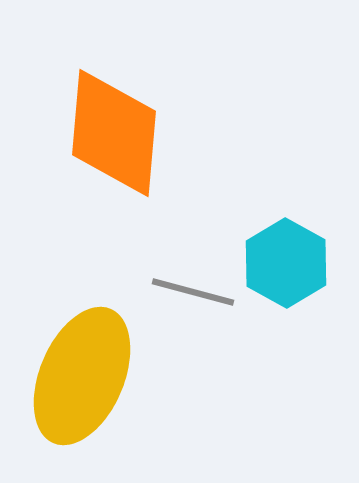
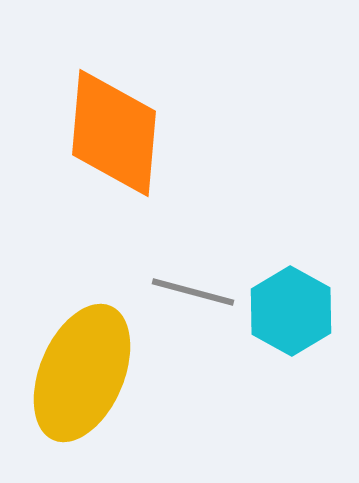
cyan hexagon: moved 5 px right, 48 px down
yellow ellipse: moved 3 px up
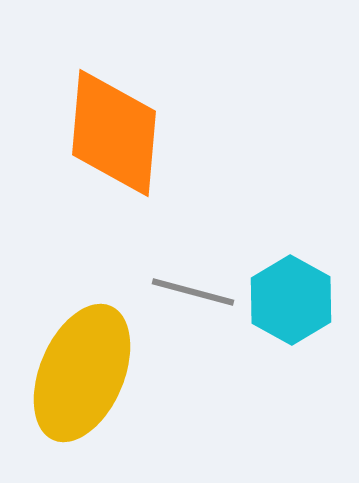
cyan hexagon: moved 11 px up
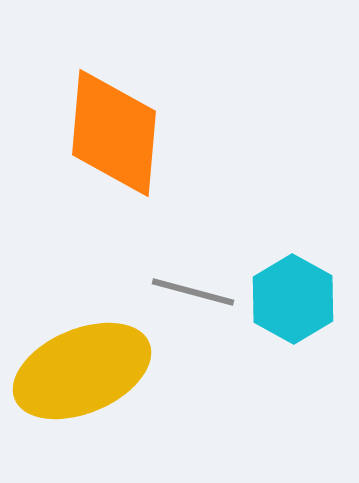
cyan hexagon: moved 2 px right, 1 px up
yellow ellipse: moved 2 px up; rotated 44 degrees clockwise
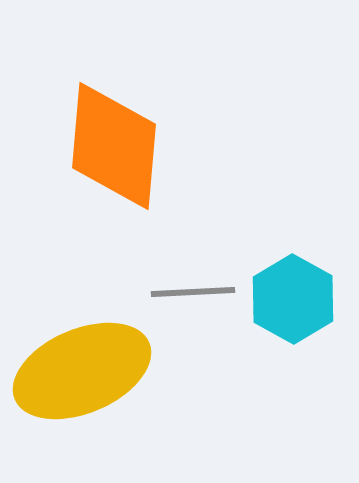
orange diamond: moved 13 px down
gray line: rotated 18 degrees counterclockwise
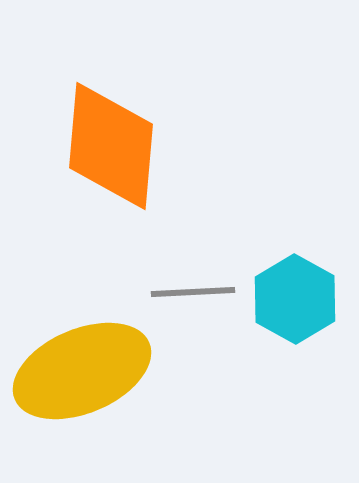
orange diamond: moved 3 px left
cyan hexagon: moved 2 px right
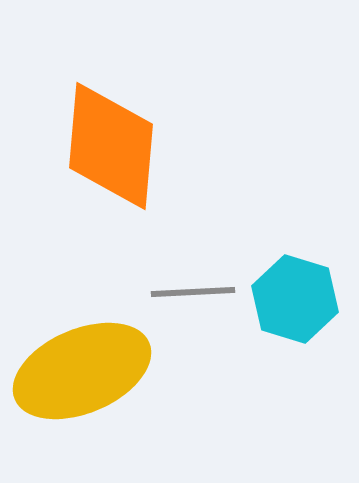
cyan hexagon: rotated 12 degrees counterclockwise
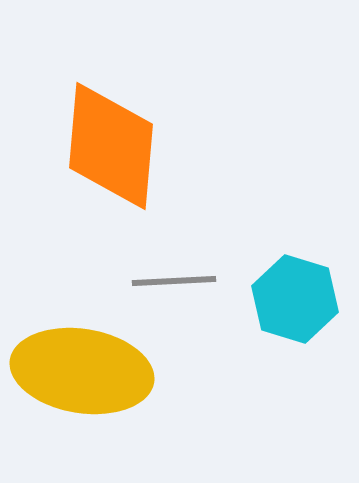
gray line: moved 19 px left, 11 px up
yellow ellipse: rotated 32 degrees clockwise
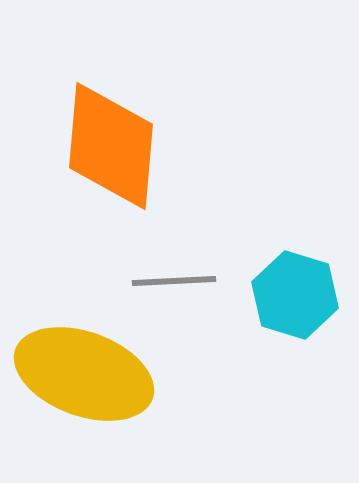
cyan hexagon: moved 4 px up
yellow ellipse: moved 2 px right, 3 px down; rotated 11 degrees clockwise
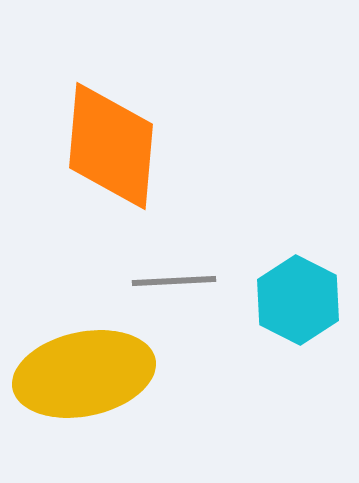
cyan hexagon: moved 3 px right, 5 px down; rotated 10 degrees clockwise
yellow ellipse: rotated 32 degrees counterclockwise
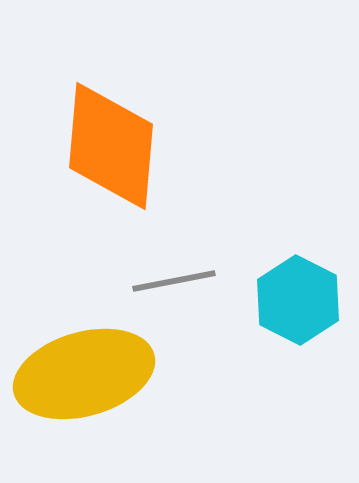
gray line: rotated 8 degrees counterclockwise
yellow ellipse: rotated 4 degrees counterclockwise
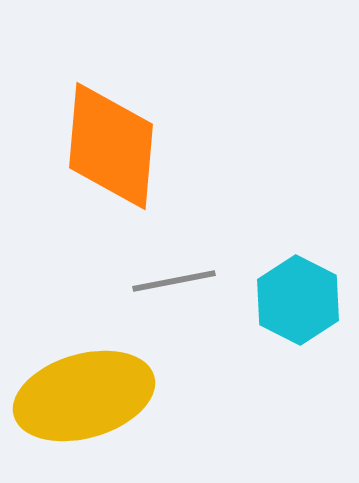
yellow ellipse: moved 22 px down
